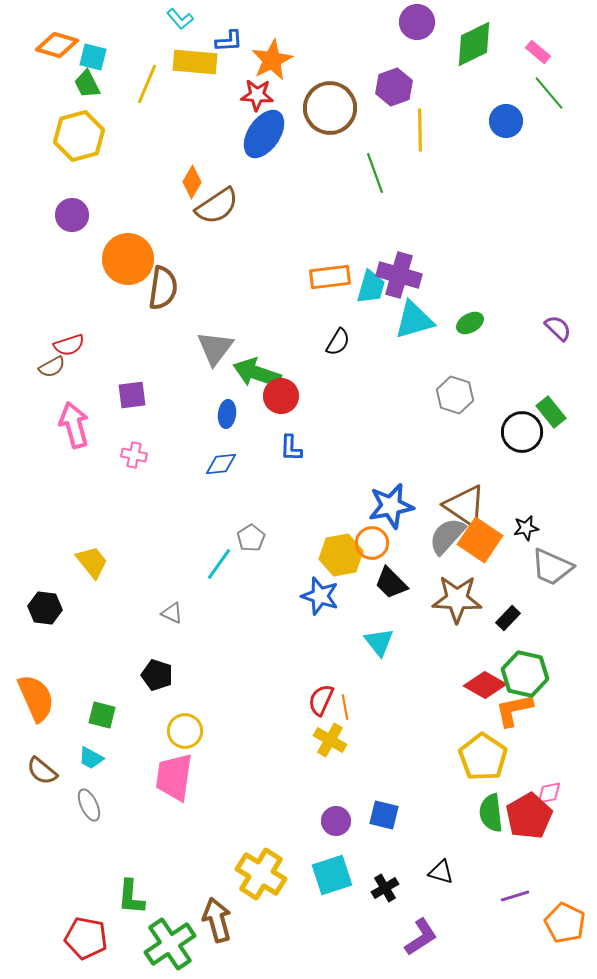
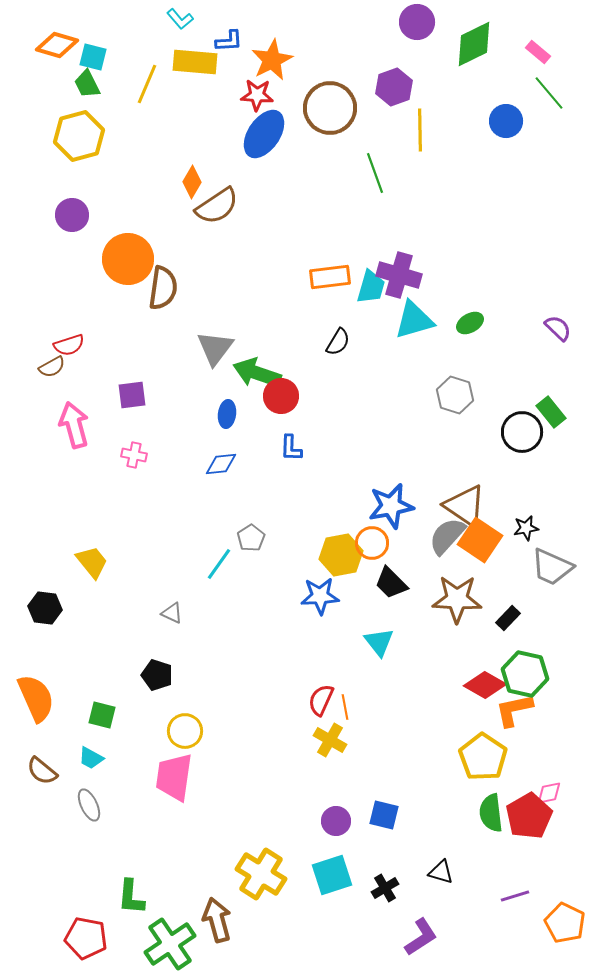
blue star at (320, 596): rotated 21 degrees counterclockwise
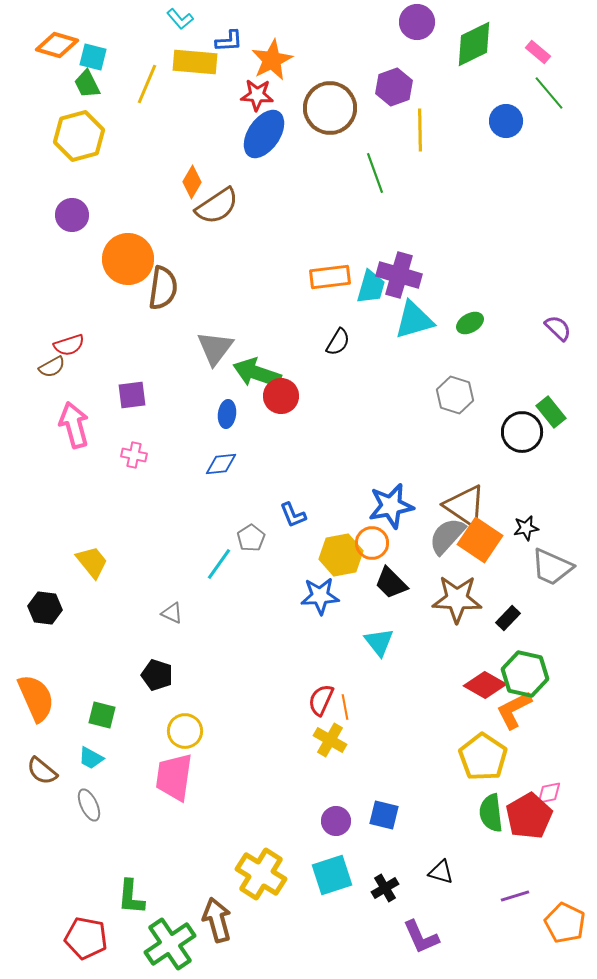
blue L-shape at (291, 448): moved 2 px right, 67 px down; rotated 24 degrees counterclockwise
orange L-shape at (514, 710): rotated 15 degrees counterclockwise
purple L-shape at (421, 937): rotated 99 degrees clockwise
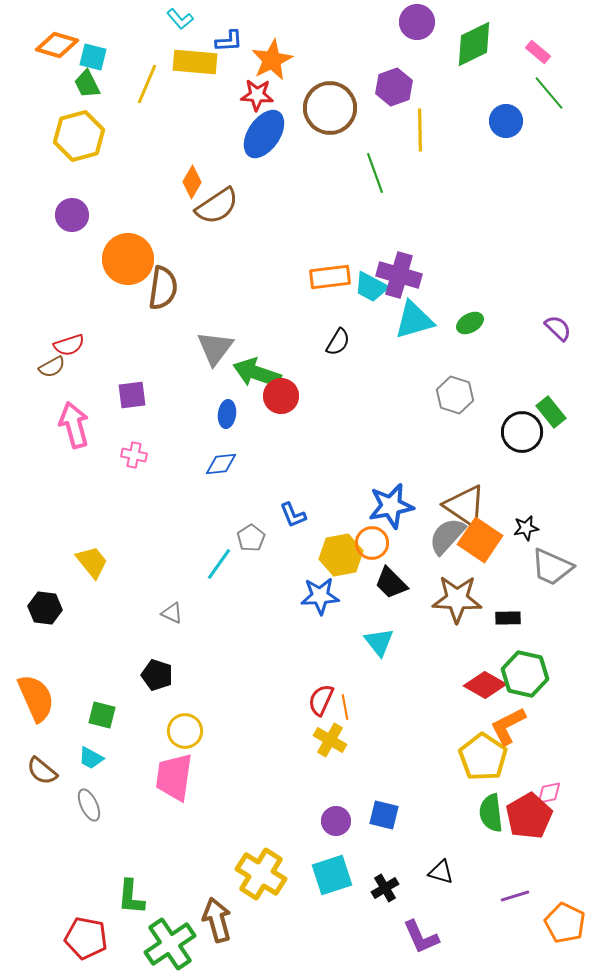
cyan trapezoid at (371, 287): rotated 102 degrees clockwise
black rectangle at (508, 618): rotated 45 degrees clockwise
orange L-shape at (514, 710): moved 6 px left, 16 px down
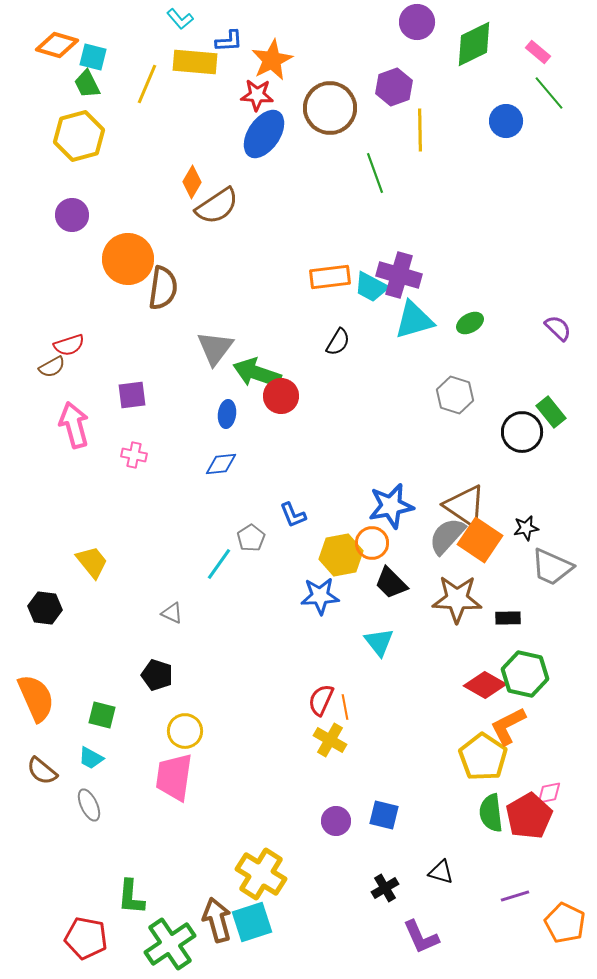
cyan square at (332, 875): moved 80 px left, 47 px down
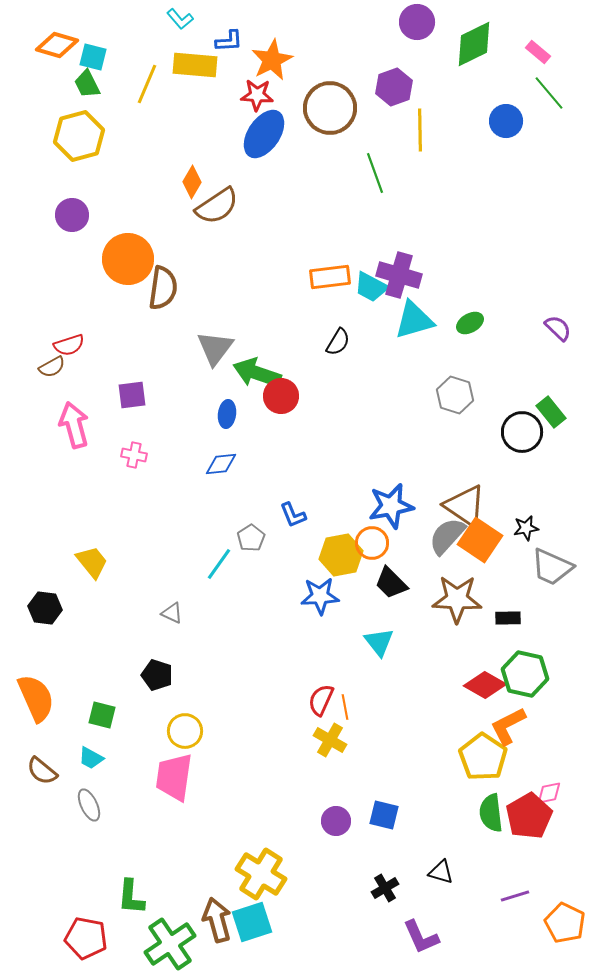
yellow rectangle at (195, 62): moved 3 px down
